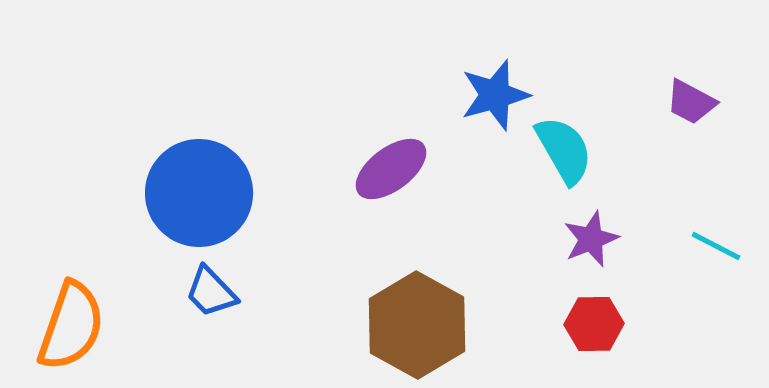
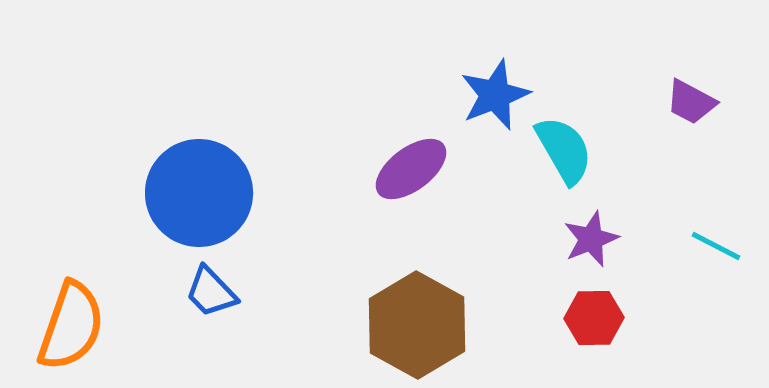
blue star: rotated 6 degrees counterclockwise
purple ellipse: moved 20 px right
red hexagon: moved 6 px up
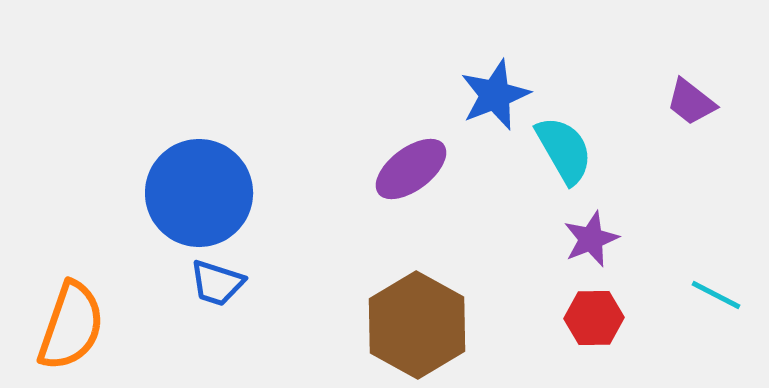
purple trapezoid: rotated 10 degrees clockwise
cyan line: moved 49 px down
blue trapezoid: moved 6 px right, 9 px up; rotated 28 degrees counterclockwise
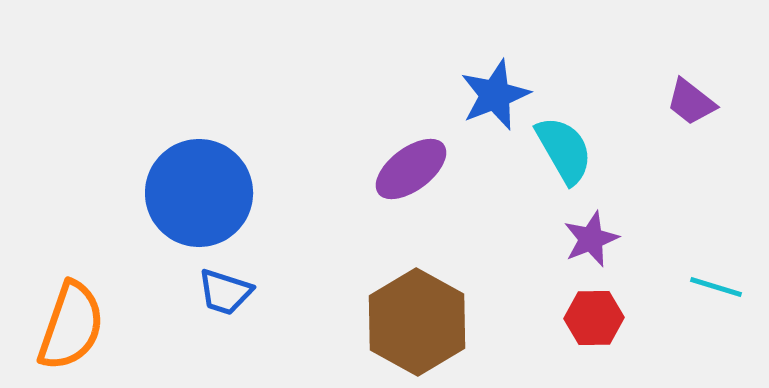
blue trapezoid: moved 8 px right, 9 px down
cyan line: moved 8 px up; rotated 10 degrees counterclockwise
brown hexagon: moved 3 px up
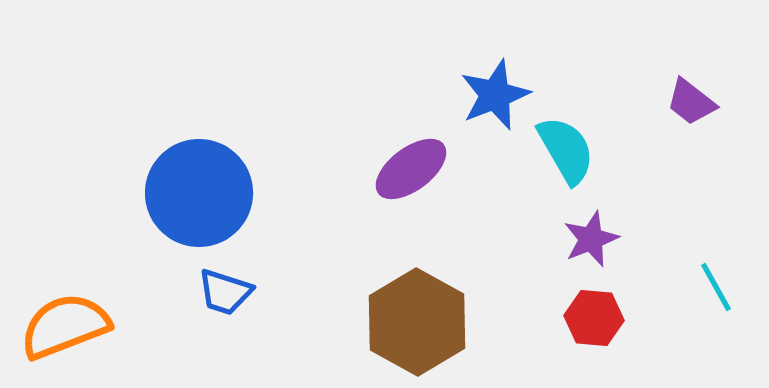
cyan semicircle: moved 2 px right
cyan line: rotated 44 degrees clockwise
red hexagon: rotated 6 degrees clockwise
orange semicircle: moved 6 px left; rotated 130 degrees counterclockwise
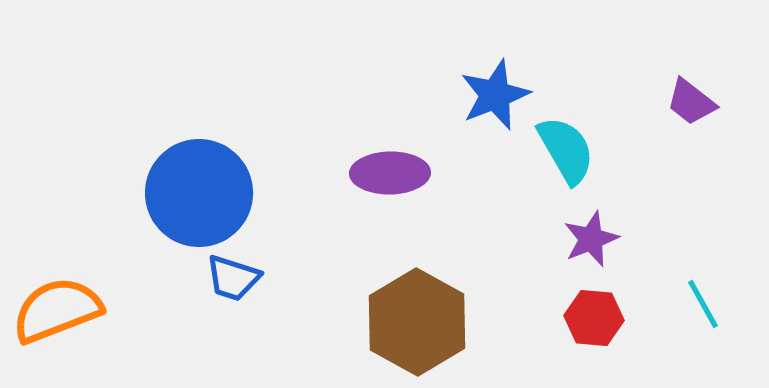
purple ellipse: moved 21 px left, 4 px down; rotated 36 degrees clockwise
cyan line: moved 13 px left, 17 px down
blue trapezoid: moved 8 px right, 14 px up
orange semicircle: moved 8 px left, 16 px up
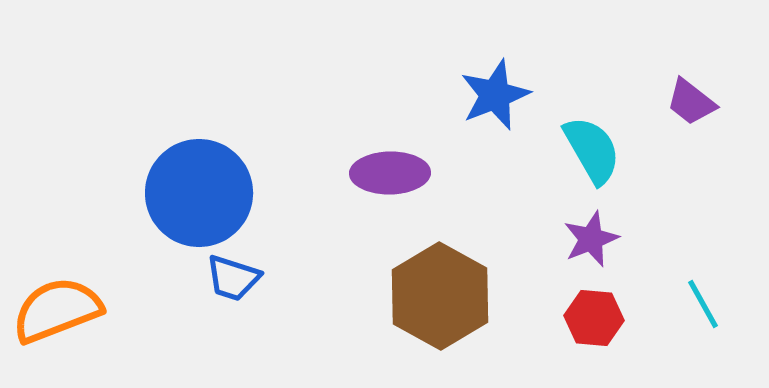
cyan semicircle: moved 26 px right
brown hexagon: moved 23 px right, 26 px up
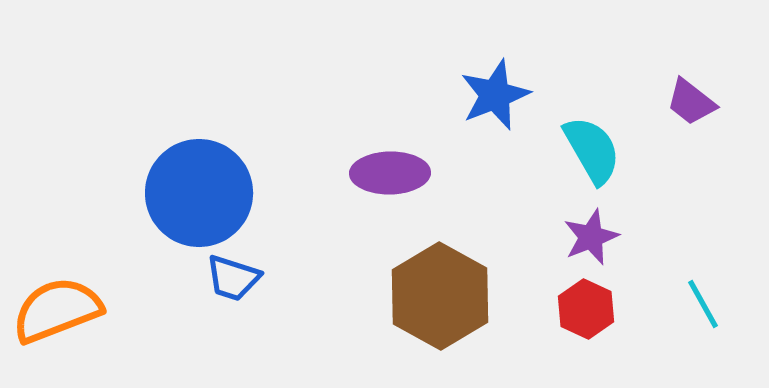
purple star: moved 2 px up
red hexagon: moved 8 px left, 9 px up; rotated 20 degrees clockwise
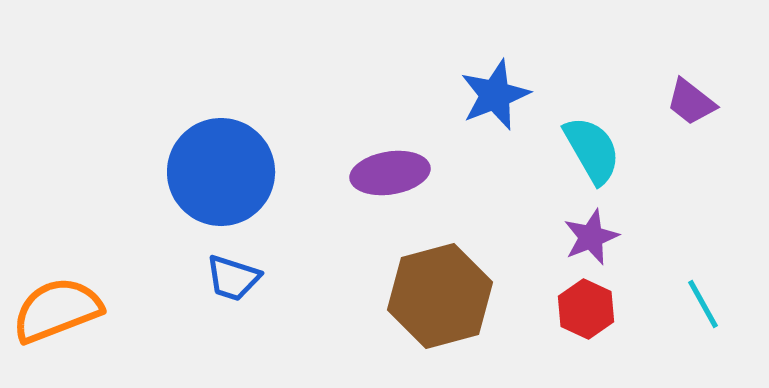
purple ellipse: rotated 8 degrees counterclockwise
blue circle: moved 22 px right, 21 px up
brown hexagon: rotated 16 degrees clockwise
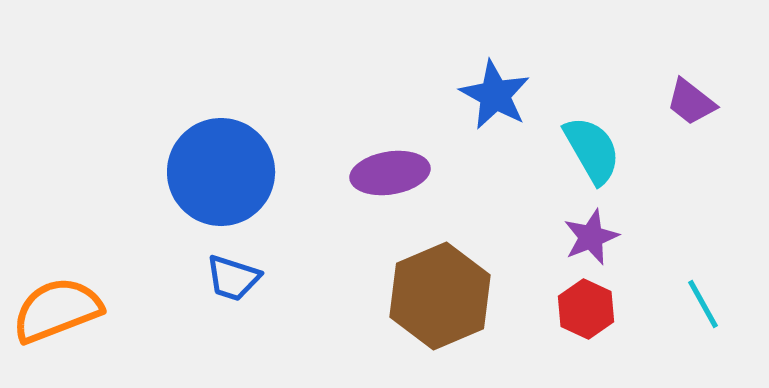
blue star: rotated 22 degrees counterclockwise
brown hexagon: rotated 8 degrees counterclockwise
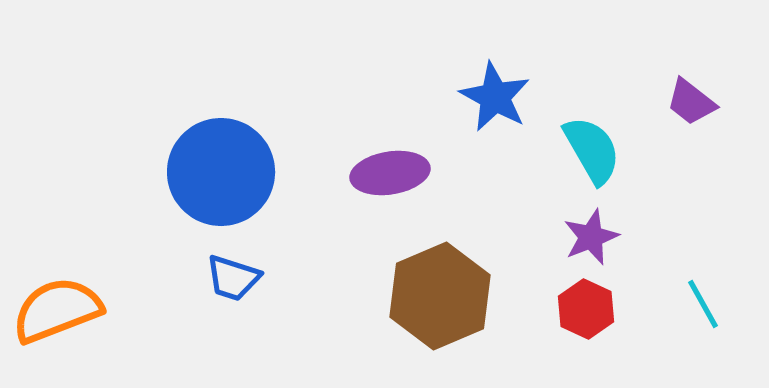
blue star: moved 2 px down
